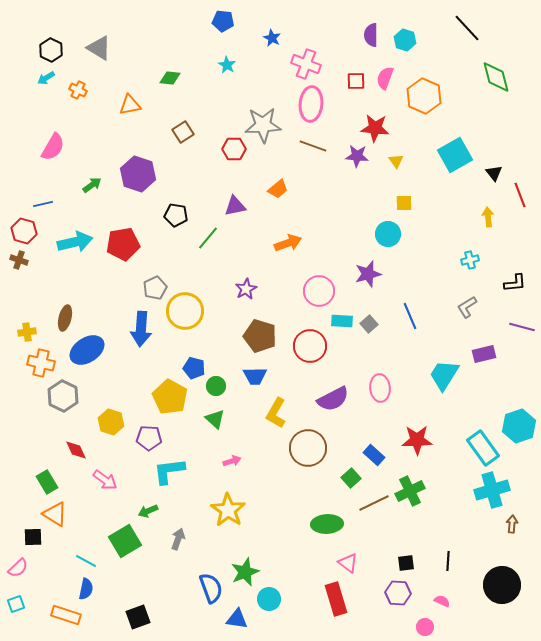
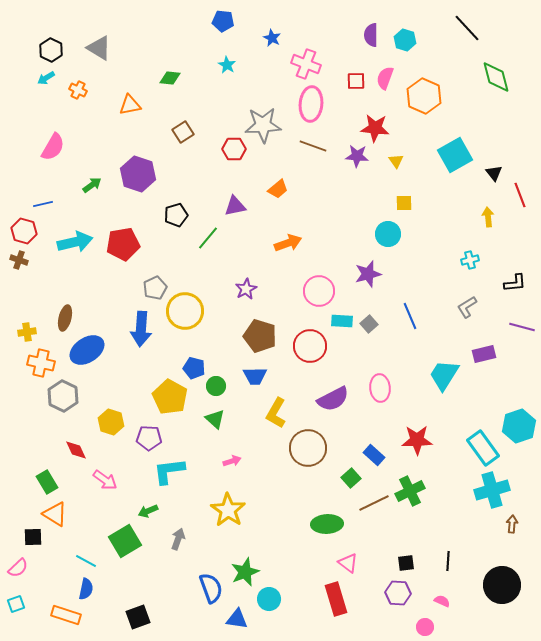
black pentagon at (176, 215): rotated 25 degrees counterclockwise
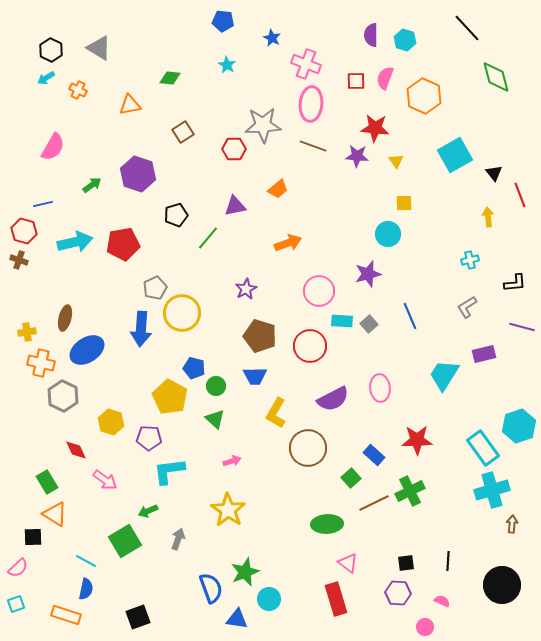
yellow circle at (185, 311): moved 3 px left, 2 px down
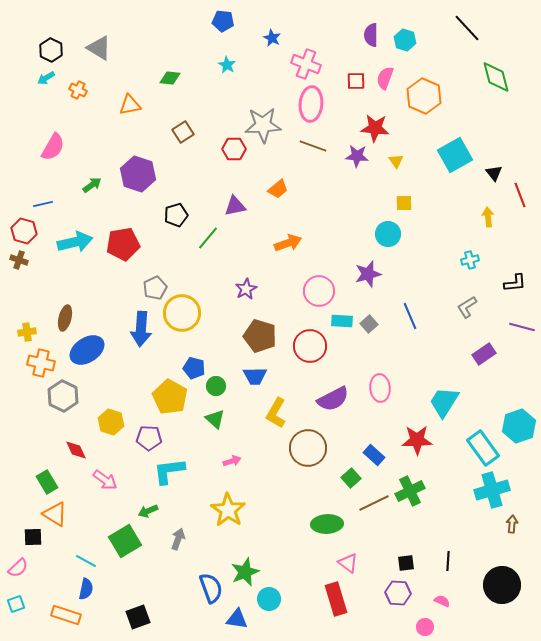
purple rectangle at (484, 354): rotated 20 degrees counterclockwise
cyan trapezoid at (444, 375): moved 27 px down
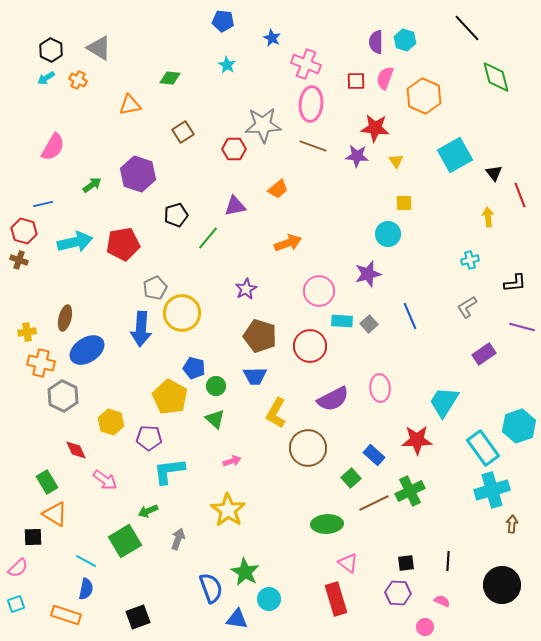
purple semicircle at (371, 35): moved 5 px right, 7 px down
orange cross at (78, 90): moved 10 px up
green star at (245, 572): rotated 20 degrees counterclockwise
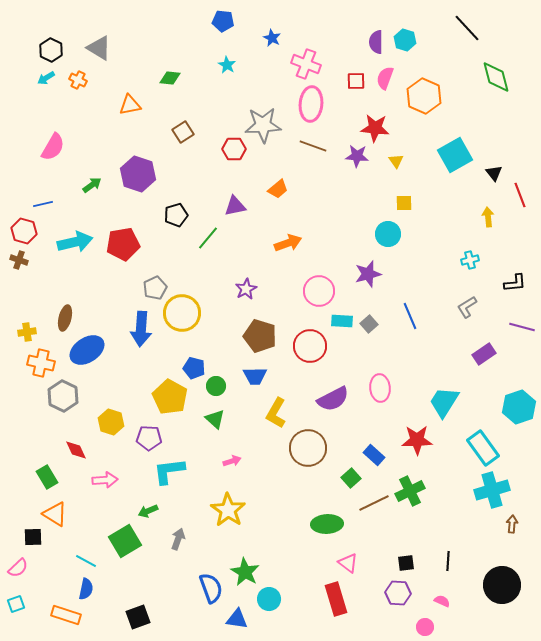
cyan hexagon at (519, 426): moved 19 px up
pink arrow at (105, 480): rotated 40 degrees counterclockwise
green rectangle at (47, 482): moved 5 px up
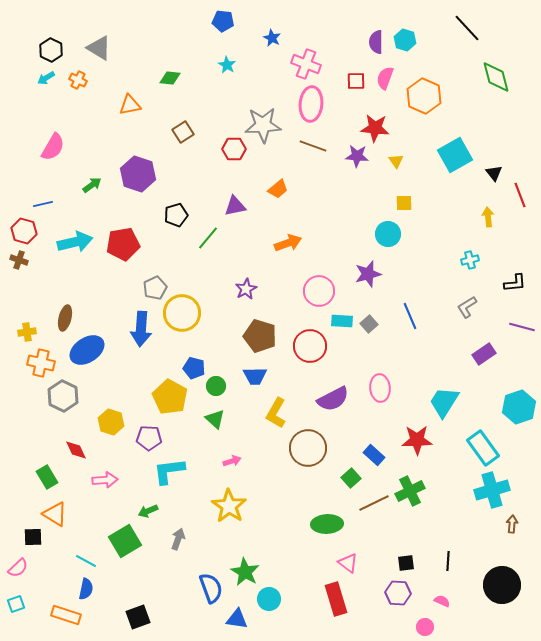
yellow star at (228, 510): moved 1 px right, 4 px up
